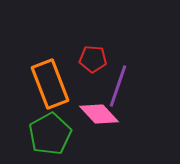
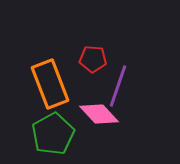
green pentagon: moved 3 px right
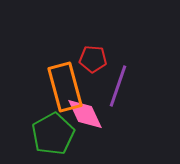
orange rectangle: moved 15 px right, 3 px down; rotated 6 degrees clockwise
pink diamond: moved 14 px left; rotated 18 degrees clockwise
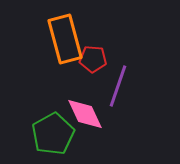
orange rectangle: moved 48 px up
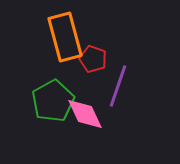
orange rectangle: moved 2 px up
red pentagon: rotated 16 degrees clockwise
green pentagon: moved 33 px up
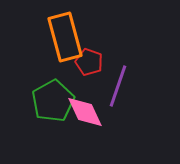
red pentagon: moved 4 px left, 3 px down
pink diamond: moved 2 px up
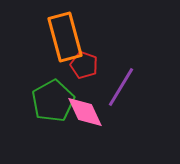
red pentagon: moved 5 px left, 3 px down
purple line: moved 3 px right, 1 px down; rotated 12 degrees clockwise
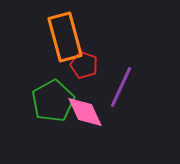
purple line: rotated 6 degrees counterclockwise
